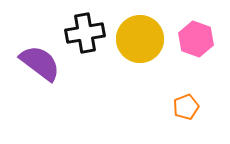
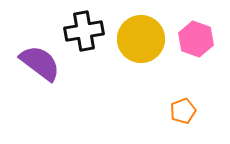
black cross: moved 1 px left, 2 px up
yellow circle: moved 1 px right
orange pentagon: moved 3 px left, 4 px down
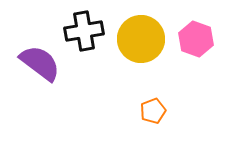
orange pentagon: moved 30 px left
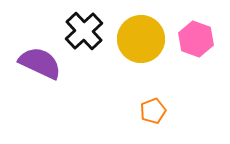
black cross: rotated 33 degrees counterclockwise
purple semicircle: rotated 12 degrees counterclockwise
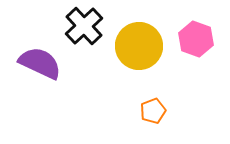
black cross: moved 5 px up
yellow circle: moved 2 px left, 7 px down
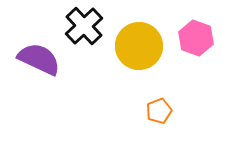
pink hexagon: moved 1 px up
purple semicircle: moved 1 px left, 4 px up
orange pentagon: moved 6 px right
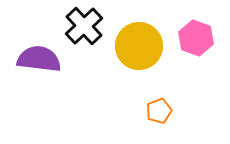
purple semicircle: rotated 18 degrees counterclockwise
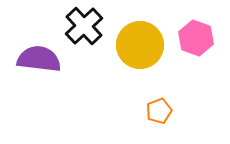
yellow circle: moved 1 px right, 1 px up
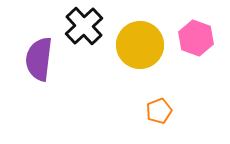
purple semicircle: rotated 90 degrees counterclockwise
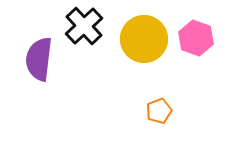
yellow circle: moved 4 px right, 6 px up
